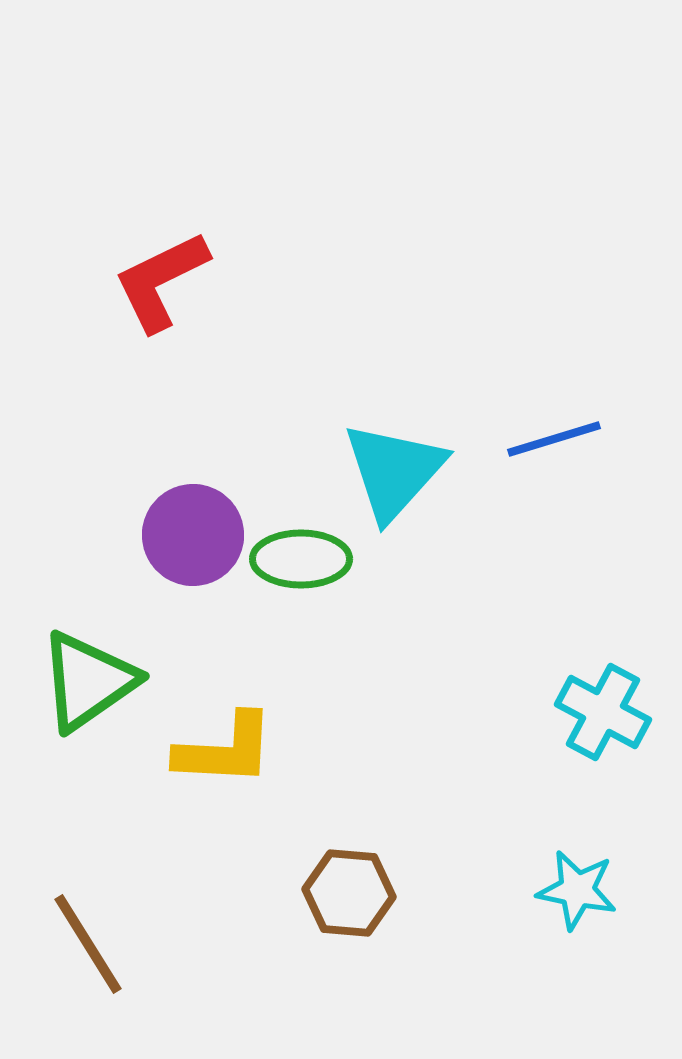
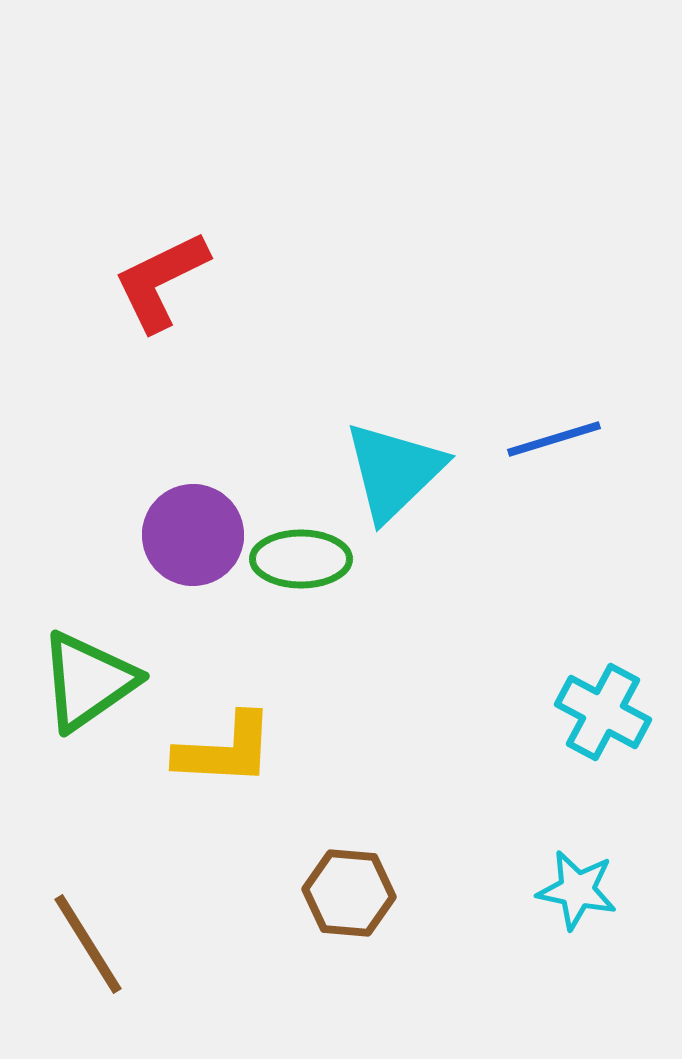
cyan triangle: rotated 4 degrees clockwise
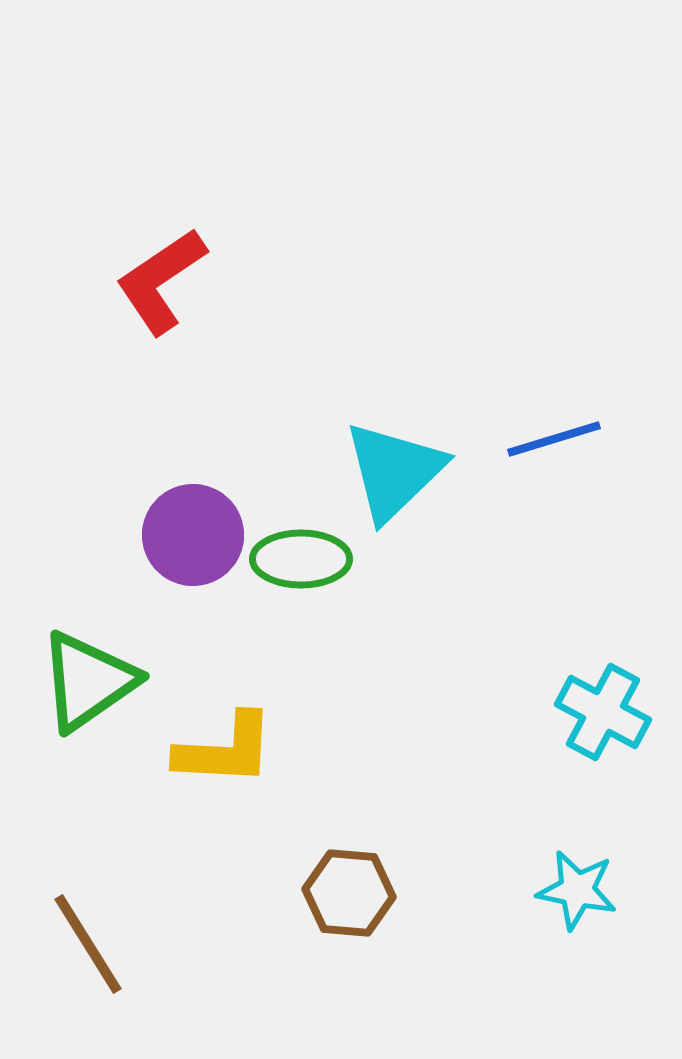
red L-shape: rotated 8 degrees counterclockwise
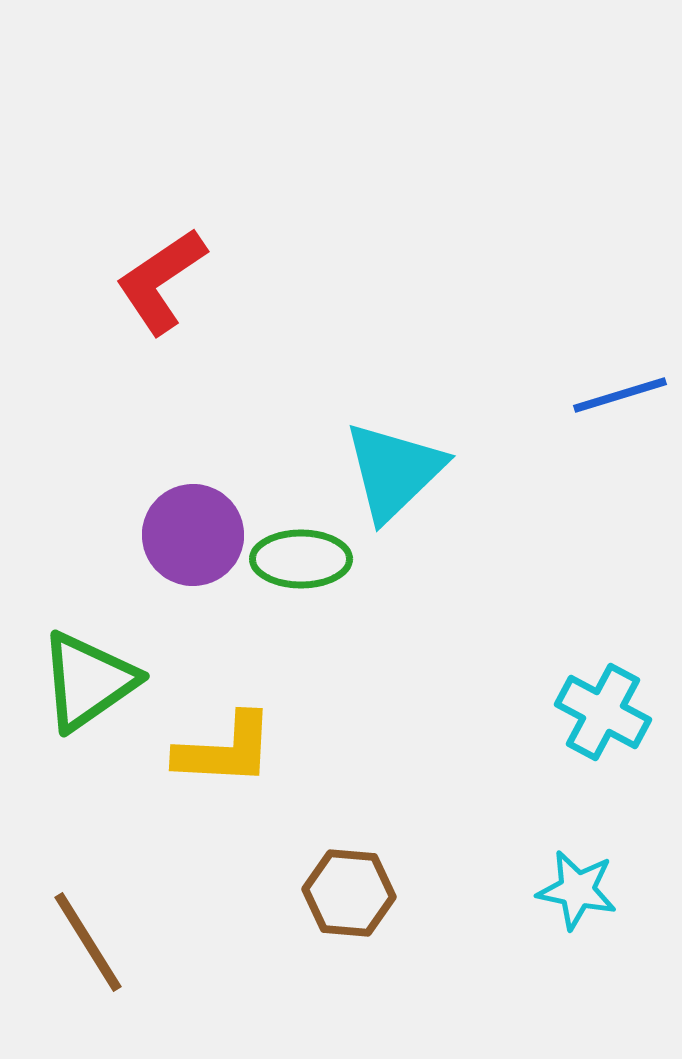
blue line: moved 66 px right, 44 px up
brown line: moved 2 px up
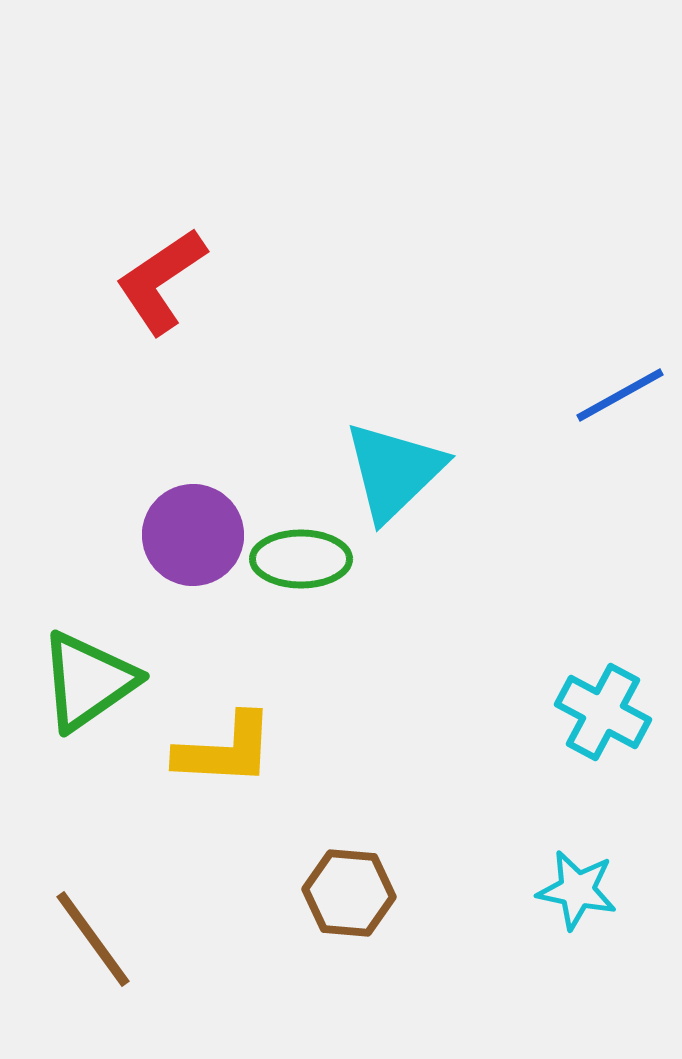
blue line: rotated 12 degrees counterclockwise
brown line: moved 5 px right, 3 px up; rotated 4 degrees counterclockwise
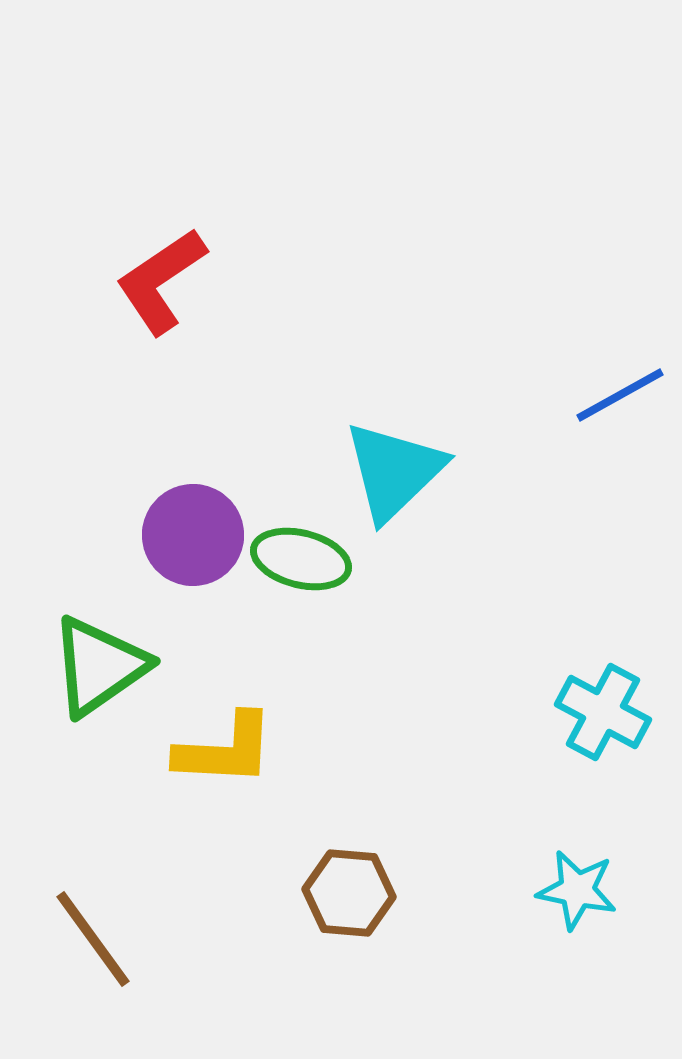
green ellipse: rotated 14 degrees clockwise
green triangle: moved 11 px right, 15 px up
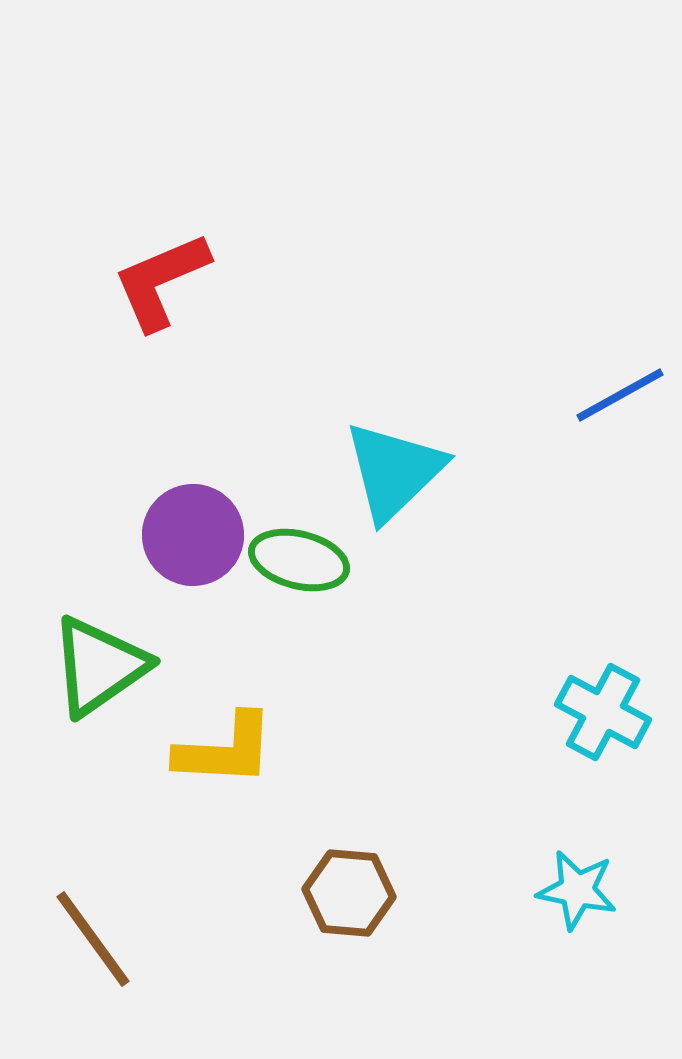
red L-shape: rotated 11 degrees clockwise
green ellipse: moved 2 px left, 1 px down
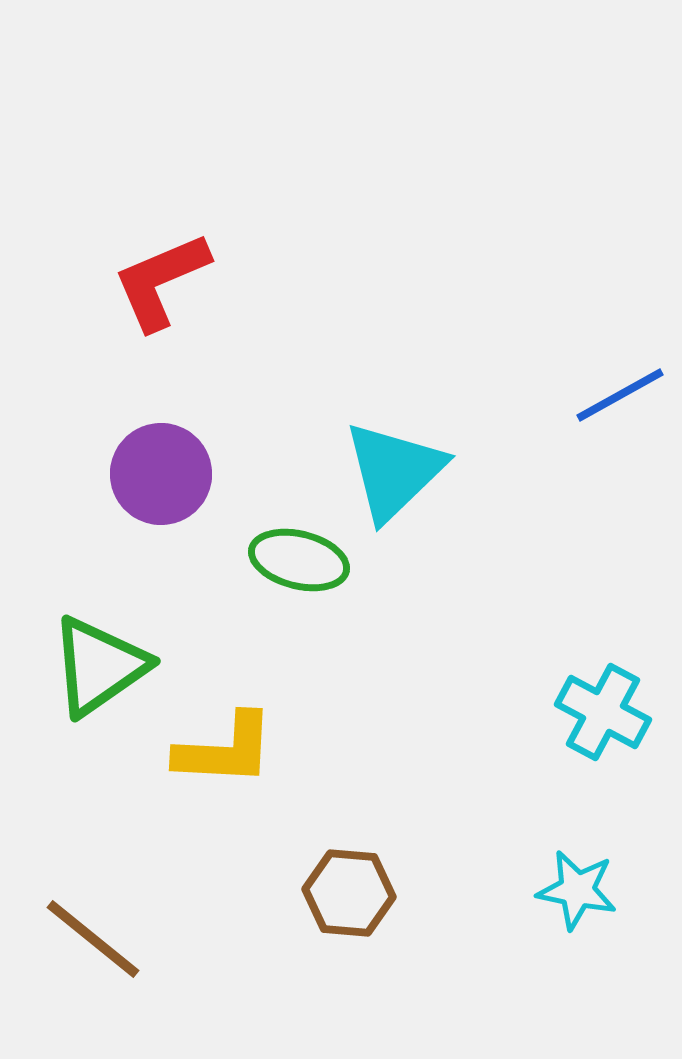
purple circle: moved 32 px left, 61 px up
brown line: rotated 15 degrees counterclockwise
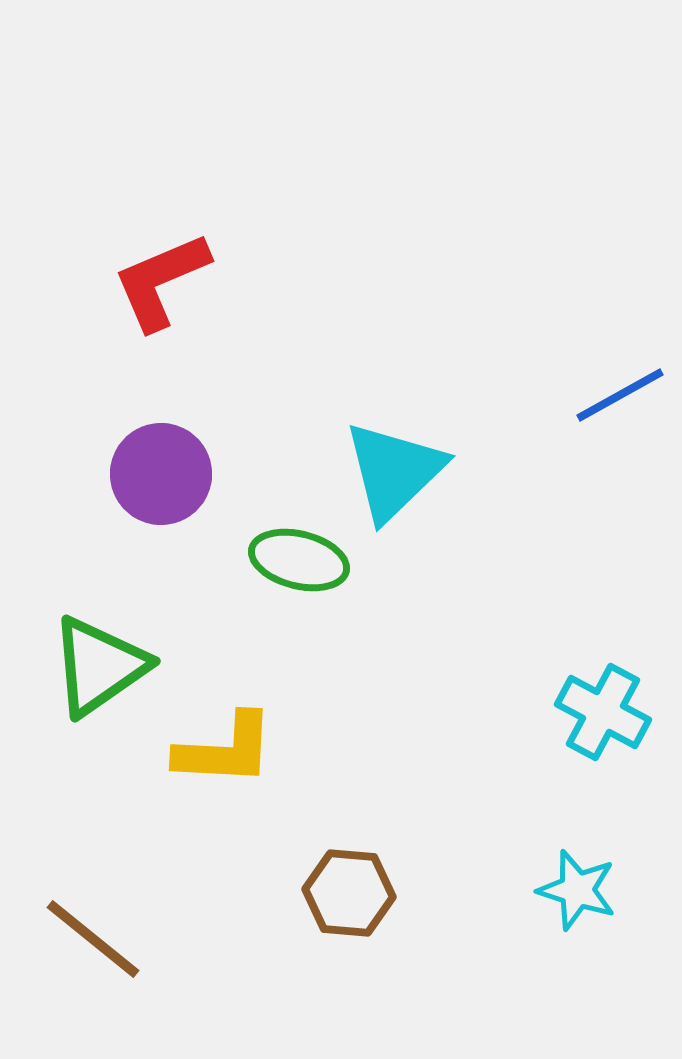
cyan star: rotated 6 degrees clockwise
